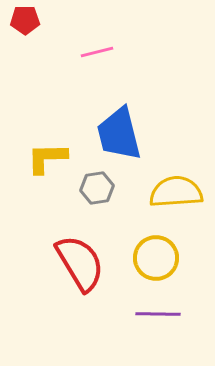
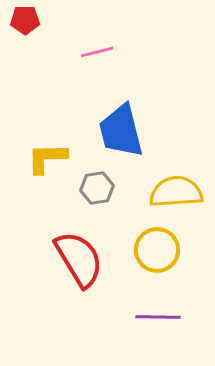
blue trapezoid: moved 2 px right, 3 px up
yellow circle: moved 1 px right, 8 px up
red semicircle: moved 1 px left, 4 px up
purple line: moved 3 px down
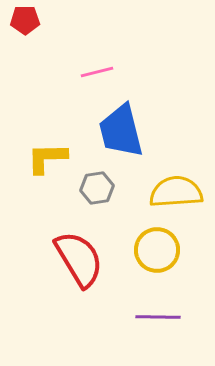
pink line: moved 20 px down
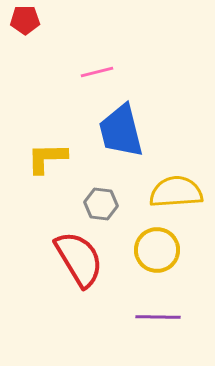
gray hexagon: moved 4 px right, 16 px down; rotated 16 degrees clockwise
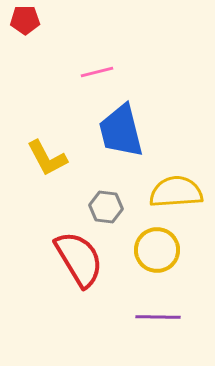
yellow L-shape: rotated 117 degrees counterclockwise
gray hexagon: moved 5 px right, 3 px down
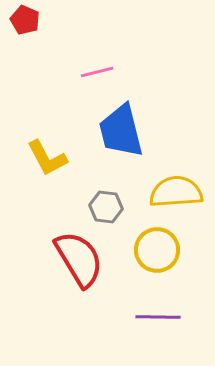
red pentagon: rotated 24 degrees clockwise
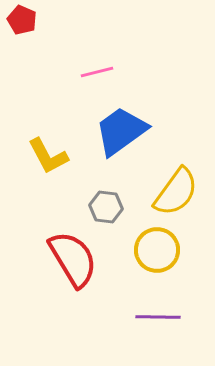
red pentagon: moved 3 px left
blue trapezoid: rotated 68 degrees clockwise
yellow L-shape: moved 1 px right, 2 px up
yellow semicircle: rotated 130 degrees clockwise
red semicircle: moved 6 px left
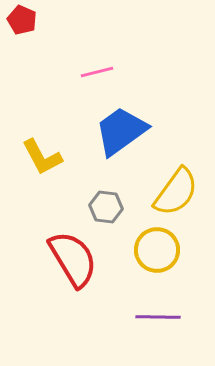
yellow L-shape: moved 6 px left, 1 px down
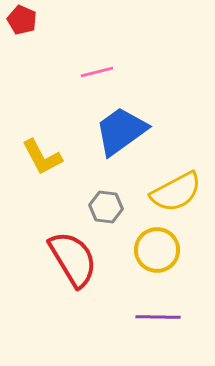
yellow semicircle: rotated 26 degrees clockwise
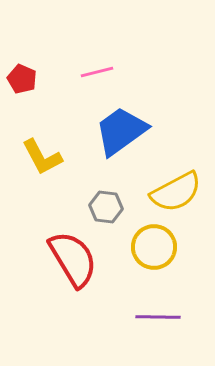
red pentagon: moved 59 px down
yellow circle: moved 3 px left, 3 px up
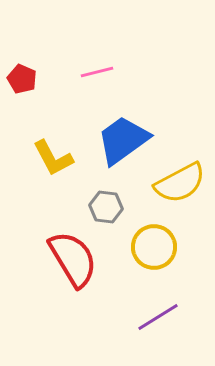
blue trapezoid: moved 2 px right, 9 px down
yellow L-shape: moved 11 px right, 1 px down
yellow semicircle: moved 4 px right, 9 px up
purple line: rotated 33 degrees counterclockwise
